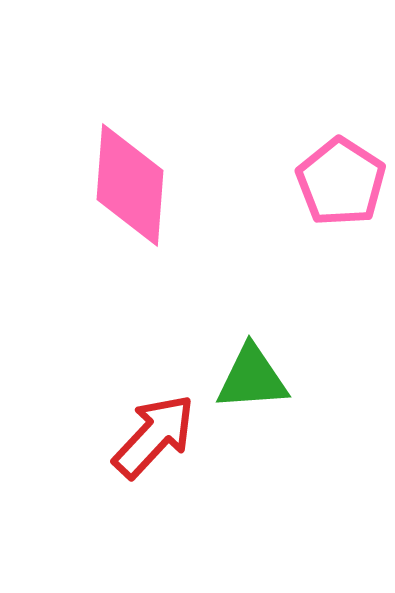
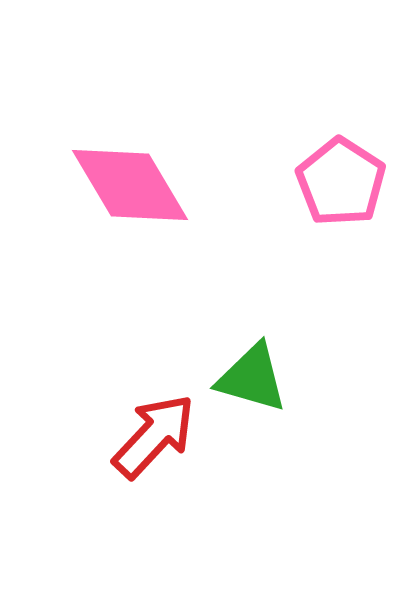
pink diamond: rotated 35 degrees counterclockwise
green triangle: rotated 20 degrees clockwise
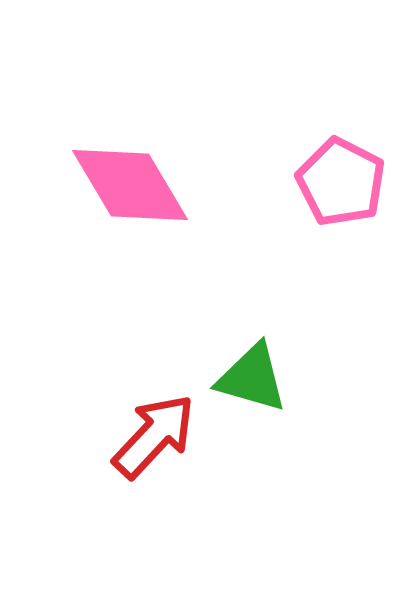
pink pentagon: rotated 6 degrees counterclockwise
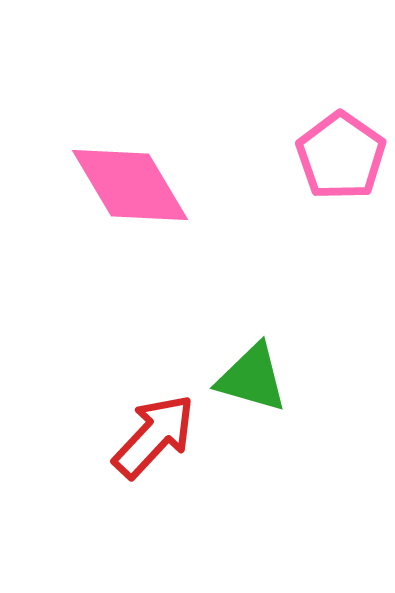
pink pentagon: moved 26 px up; rotated 8 degrees clockwise
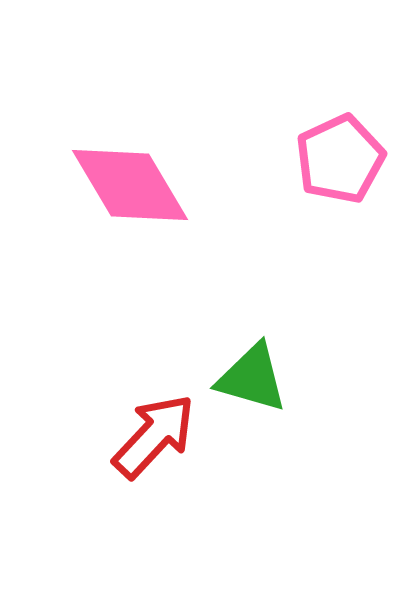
pink pentagon: moved 1 px left, 3 px down; rotated 12 degrees clockwise
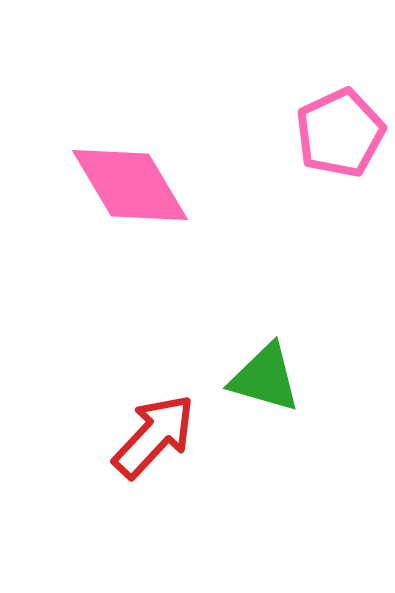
pink pentagon: moved 26 px up
green triangle: moved 13 px right
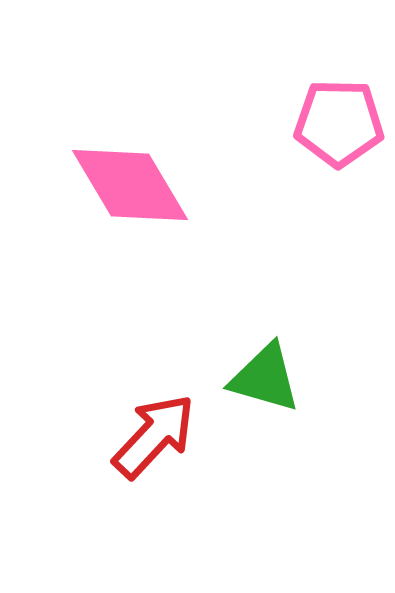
pink pentagon: moved 1 px left, 10 px up; rotated 26 degrees clockwise
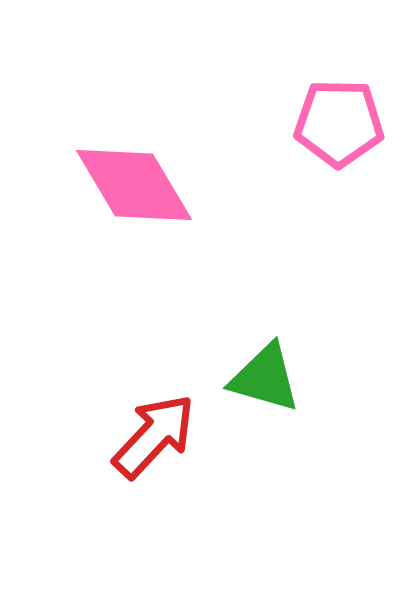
pink diamond: moved 4 px right
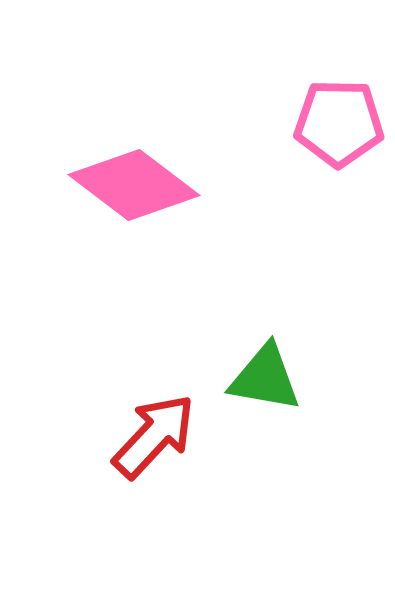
pink diamond: rotated 22 degrees counterclockwise
green triangle: rotated 6 degrees counterclockwise
